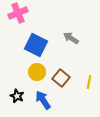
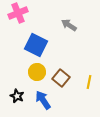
gray arrow: moved 2 px left, 13 px up
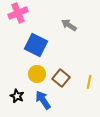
yellow circle: moved 2 px down
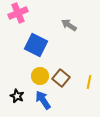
yellow circle: moved 3 px right, 2 px down
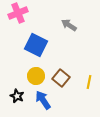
yellow circle: moved 4 px left
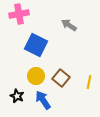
pink cross: moved 1 px right, 1 px down; rotated 12 degrees clockwise
